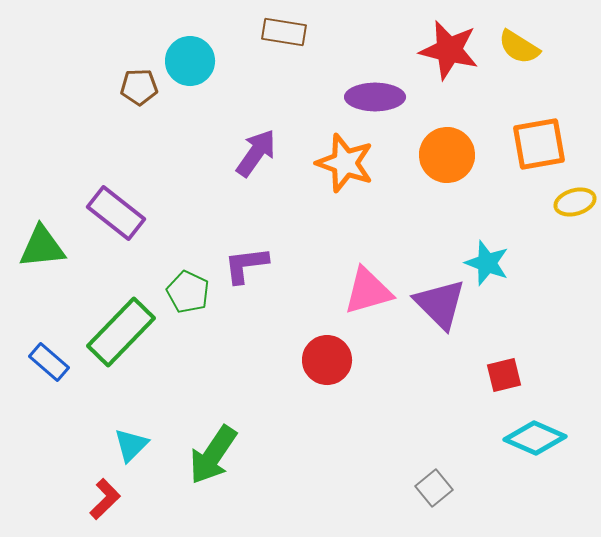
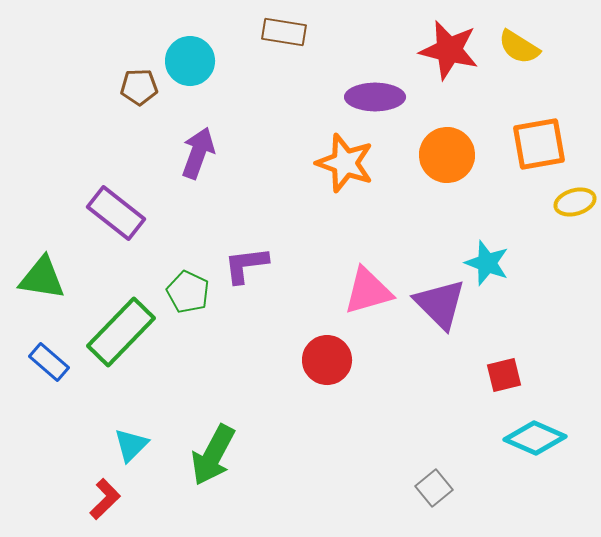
purple arrow: moved 58 px left; rotated 15 degrees counterclockwise
green triangle: moved 31 px down; rotated 15 degrees clockwise
green arrow: rotated 6 degrees counterclockwise
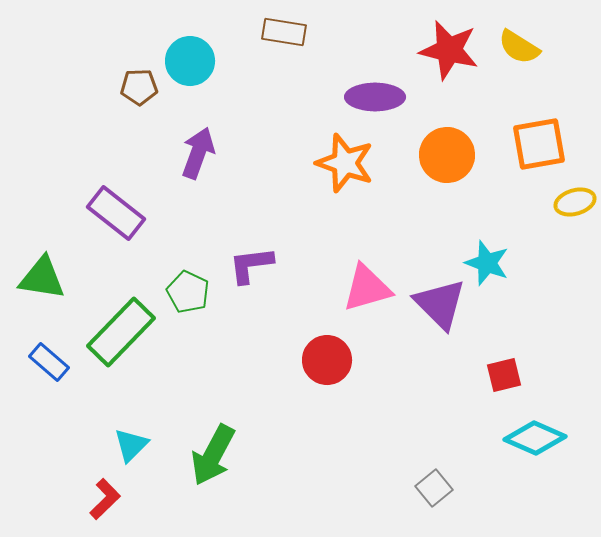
purple L-shape: moved 5 px right
pink triangle: moved 1 px left, 3 px up
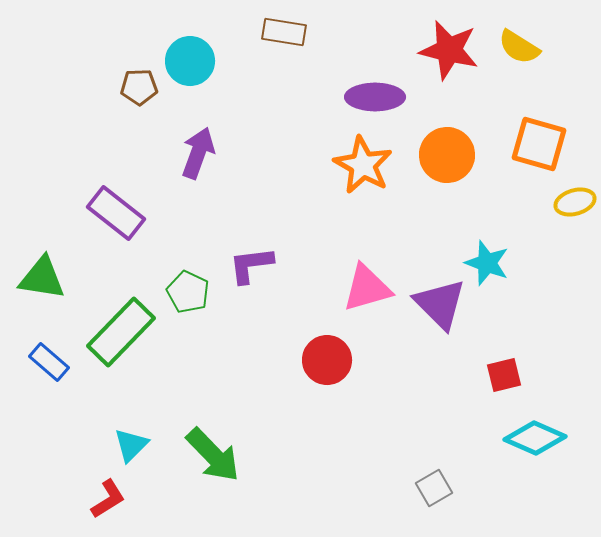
orange square: rotated 26 degrees clockwise
orange star: moved 18 px right, 2 px down; rotated 10 degrees clockwise
green arrow: rotated 72 degrees counterclockwise
gray square: rotated 9 degrees clockwise
red L-shape: moved 3 px right; rotated 12 degrees clockwise
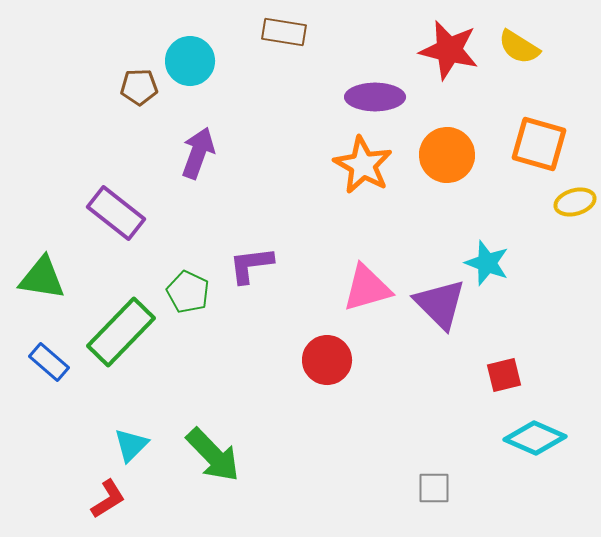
gray square: rotated 30 degrees clockwise
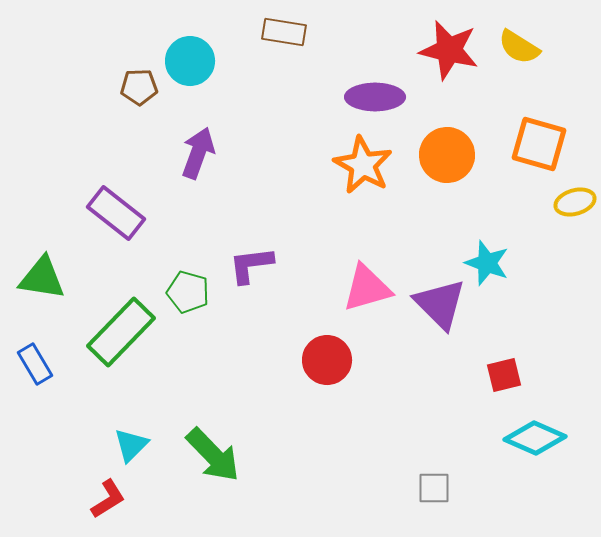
green pentagon: rotated 9 degrees counterclockwise
blue rectangle: moved 14 px left, 2 px down; rotated 18 degrees clockwise
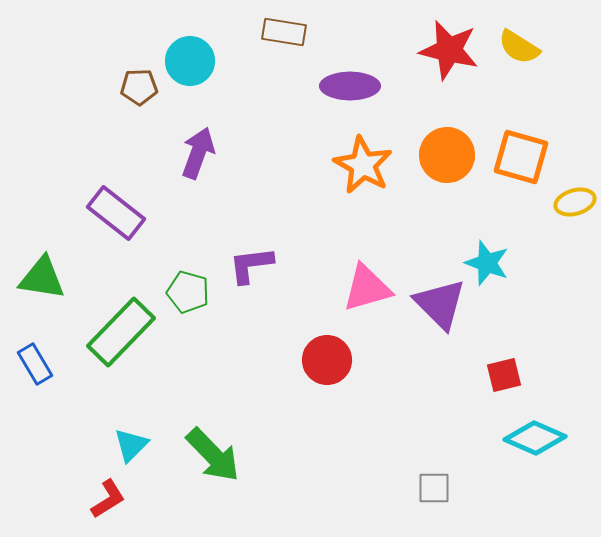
purple ellipse: moved 25 px left, 11 px up
orange square: moved 18 px left, 13 px down
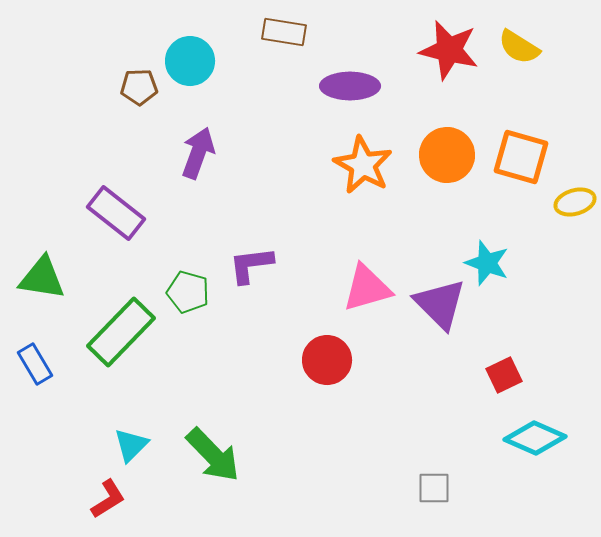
red square: rotated 12 degrees counterclockwise
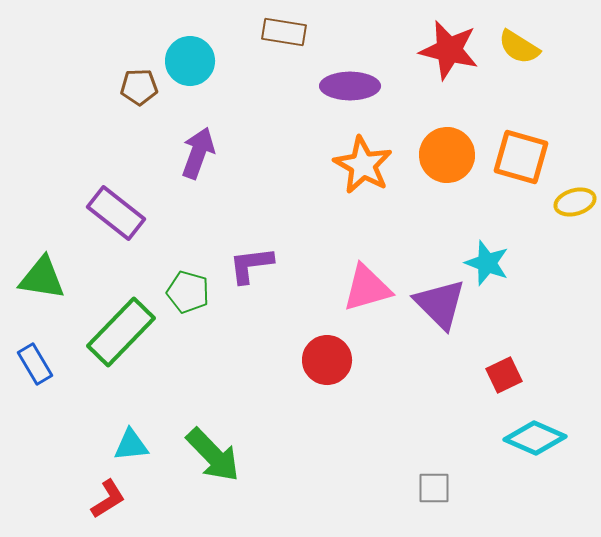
cyan triangle: rotated 39 degrees clockwise
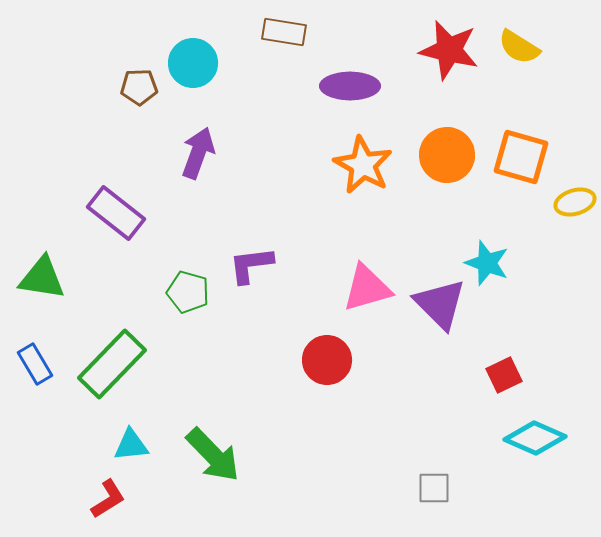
cyan circle: moved 3 px right, 2 px down
green rectangle: moved 9 px left, 32 px down
